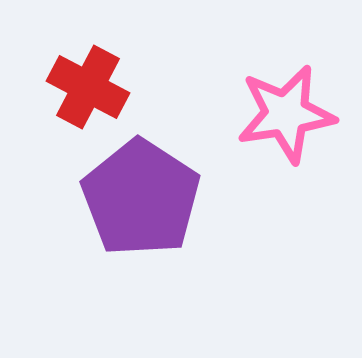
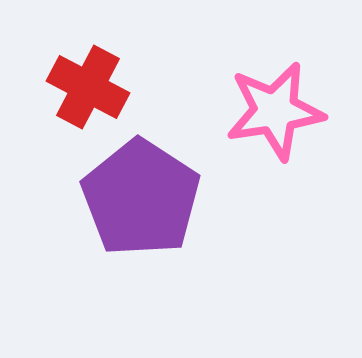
pink star: moved 11 px left, 3 px up
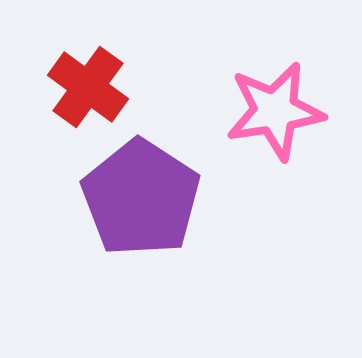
red cross: rotated 8 degrees clockwise
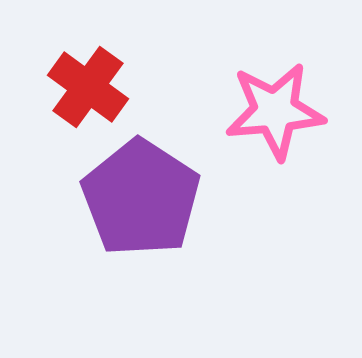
pink star: rotated 4 degrees clockwise
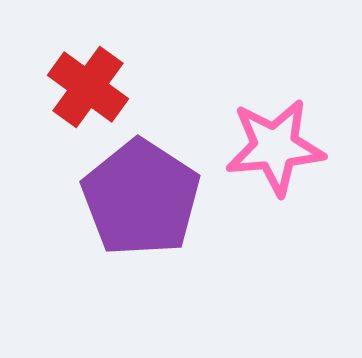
pink star: moved 36 px down
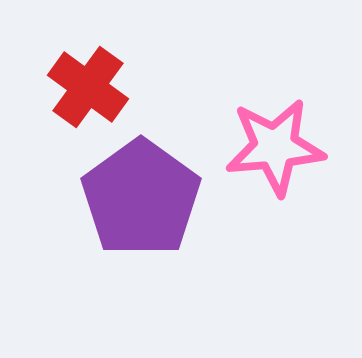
purple pentagon: rotated 3 degrees clockwise
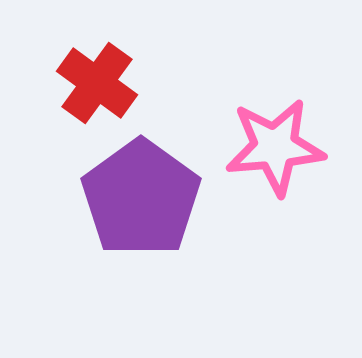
red cross: moved 9 px right, 4 px up
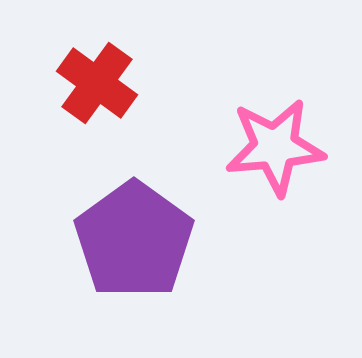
purple pentagon: moved 7 px left, 42 px down
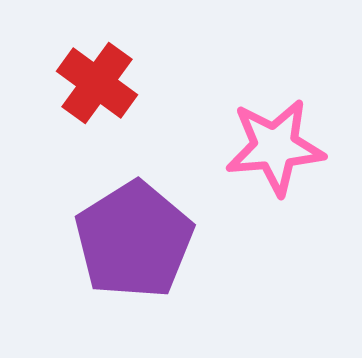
purple pentagon: rotated 4 degrees clockwise
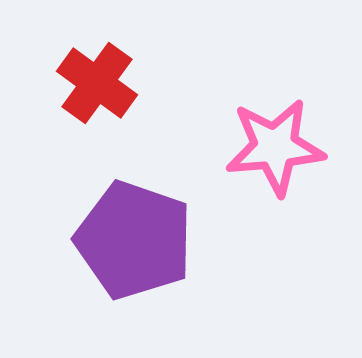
purple pentagon: rotated 21 degrees counterclockwise
